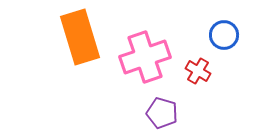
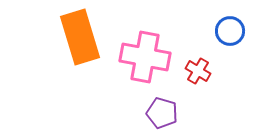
blue circle: moved 6 px right, 4 px up
pink cross: rotated 30 degrees clockwise
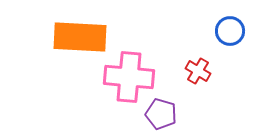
orange rectangle: rotated 70 degrees counterclockwise
pink cross: moved 16 px left, 20 px down; rotated 6 degrees counterclockwise
purple pentagon: moved 1 px left, 1 px down
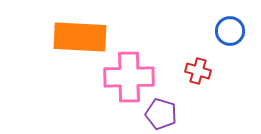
red cross: rotated 15 degrees counterclockwise
pink cross: rotated 6 degrees counterclockwise
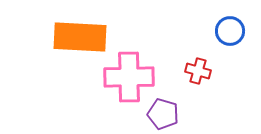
purple pentagon: moved 2 px right
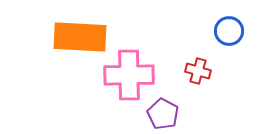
blue circle: moved 1 px left
pink cross: moved 2 px up
purple pentagon: rotated 12 degrees clockwise
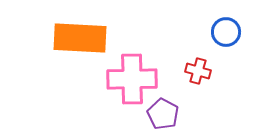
blue circle: moved 3 px left, 1 px down
orange rectangle: moved 1 px down
pink cross: moved 3 px right, 4 px down
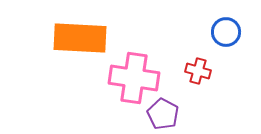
pink cross: moved 2 px right, 1 px up; rotated 9 degrees clockwise
